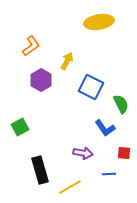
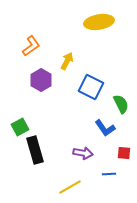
black rectangle: moved 5 px left, 20 px up
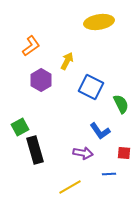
blue L-shape: moved 5 px left, 3 px down
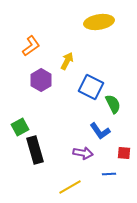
green semicircle: moved 8 px left
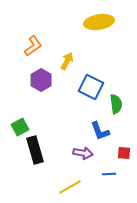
orange L-shape: moved 2 px right
green semicircle: moved 3 px right; rotated 18 degrees clockwise
blue L-shape: rotated 15 degrees clockwise
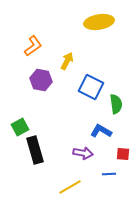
purple hexagon: rotated 20 degrees counterclockwise
blue L-shape: moved 1 px right; rotated 140 degrees clockwise
red square: moved 1 px left, 1 px down
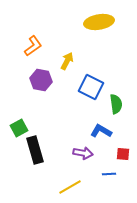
green square: moved 1 px left, 1 px down
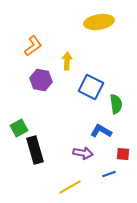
yellow arrow: rotated 24 degrees counterclockwise
blue line: rotated 16 degrees counterclockwise
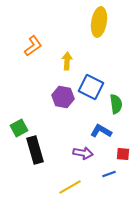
yellow ellipse: rotated 72 degrees counterclockwise
purple hexagon: moved 22 px right, 17 px down
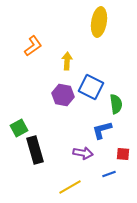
purple hexagon: moved 2 px up
blue L-shape: moved 1 px right, 1 px up; rotated 45 degrees counterclockwise
